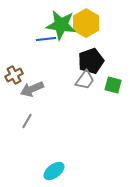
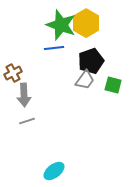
green star: rotated 12 degrees clockwise
blue line: moved 8 px right, 9 px down
brown cross: moved 1 px left, 2 px up
gray arrow: moved 8 px left, 6 px down; rotated 70 degrees counterclockwise
gray line: rotated 42 degrees clockwise
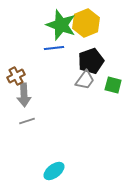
yellow hexagon: rotated 8 degrees clockwise
brown cross: moved 3 px right, 3 px down
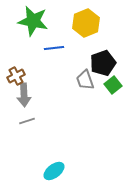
green star: moved 28 px left, 4 px up; rotated 8 degrees counterclockwise
black pentagon: moved 12 px right, 2 px down
gray trapezoid: rotated 125 degrees clockwise
green square: rotated 36 degrees clockwise
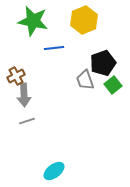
yellow hexagon: moved 2 px left, 3 px up
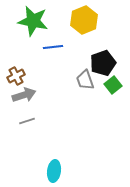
blue line: moved 1 px left, 1 px up
gray arrow: rotated 105 degrees counterclockwise
cyan ellipse: rotated 45 degrees counterclockwise
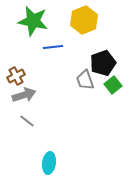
gray line: rotated 56 degrees clockwise
cyan ellipse: moved 5 px left, 8 px up
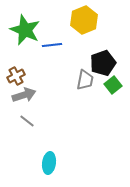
green star: moved 8 px left, 9 px down; rotated 12 degrees clockwise
blue line: moved 1 px left, 2 px up
gray trapezoid: rotated 150 degrees counterclockwise
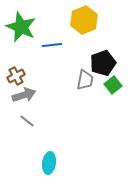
green star: moved 4 px left, 3 px up
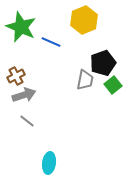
blue line: moved 1 px left, 3 px up; rotated 30 degrees clockwise
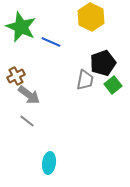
yellow hexagon: moved 7 px right, 3 px up; rotated 12 degrees counterclockwise
gray arrow: moved 5 px right; rotated 55 degrees clockwise
